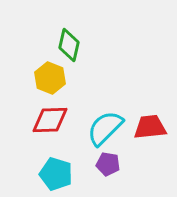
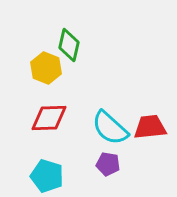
yellow hexagon: moved 4 px left, 10 px up
red diamond: moved 1 px left, 2 px up
cyan semicircle: moved 5 px right; rotated 93 degrees counterclockwise
cyan pentagon: moved 9 px left, 2 px down
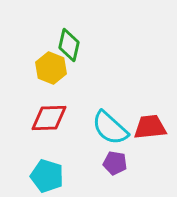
yellow hexagon: moved 5 px right
purple pentagon: moved 7 px right, 1 px up
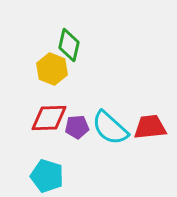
yellow hexagon: moved 1 px right, 1 px down
purple pentagon: moved 38 px left, 36 px up; rotated 15 degrees counterclockwise
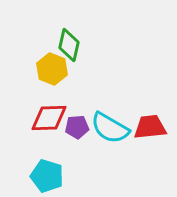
cyan semicircle: rotated 12 degrees counterclockwise
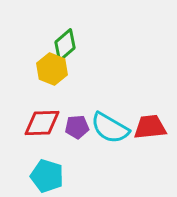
green diamond: moved 4 px left; rotated 36 degrees clockwise
red diamond: moved 7 px left, 5 px down
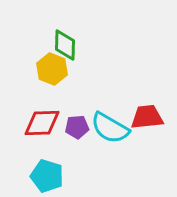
green diamond: rotated 48 degrees counterclockwise
red trapezoid: moved 3 px left, 10 px up
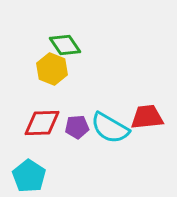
green diamond: rotated 36 degrees counterclockwise
cyan pentagon: moved 18 px left; rotated 16 degrees clockwise
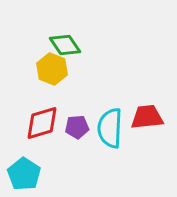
red diamond: rotated 15 degrees counterclockwise
cyan semicircle: rotated 63 degrees clockwise
cyan pentagon: moved 5 px left, 2 px up
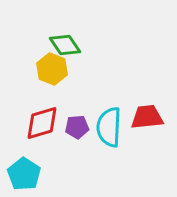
cyan semicircle: moved 1 px left, 1 px up
